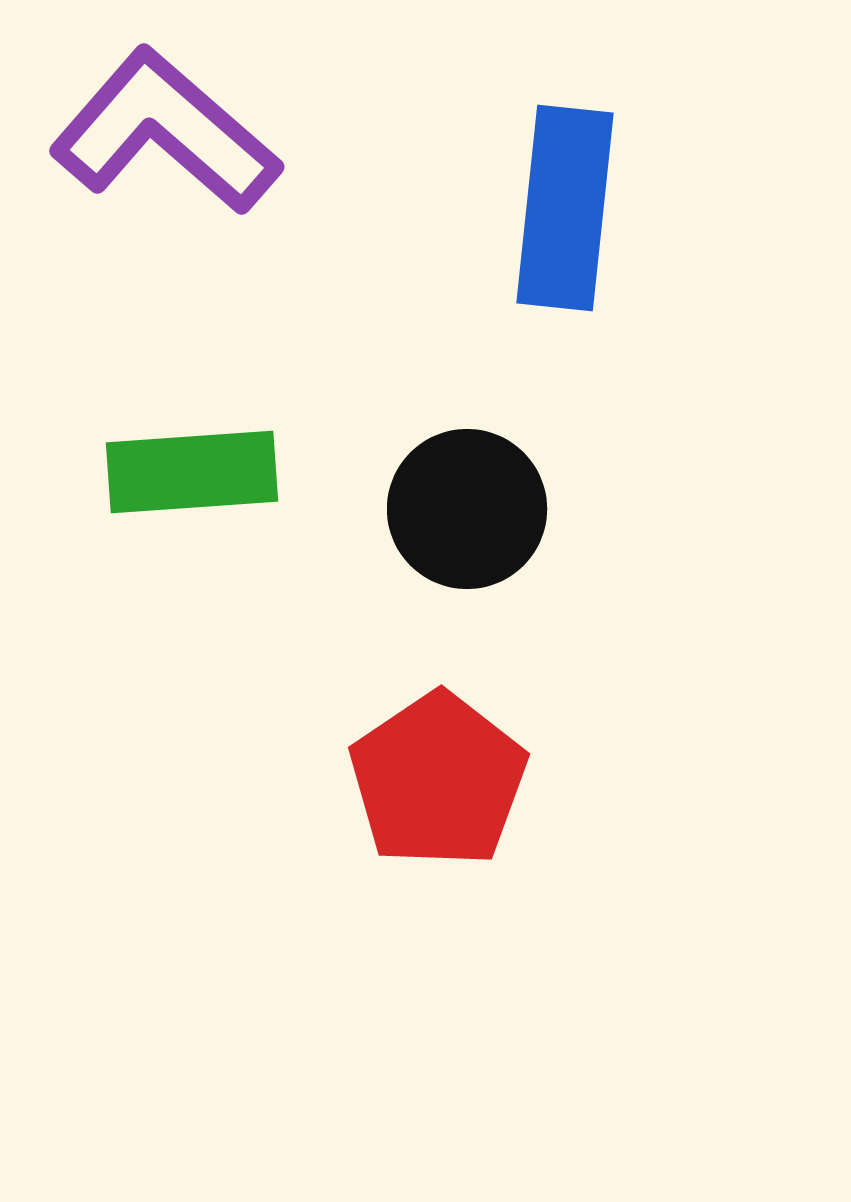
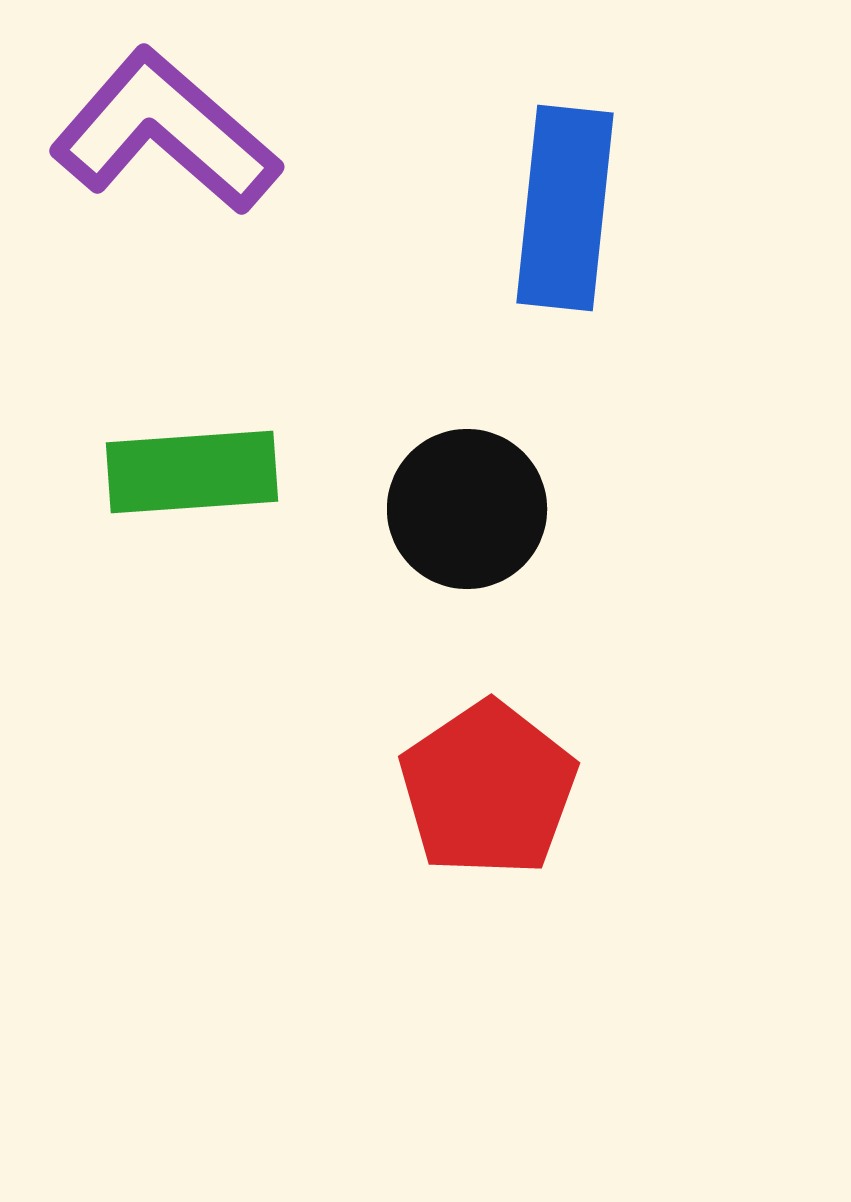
red pentagon: moved 50 px right, 9 px down
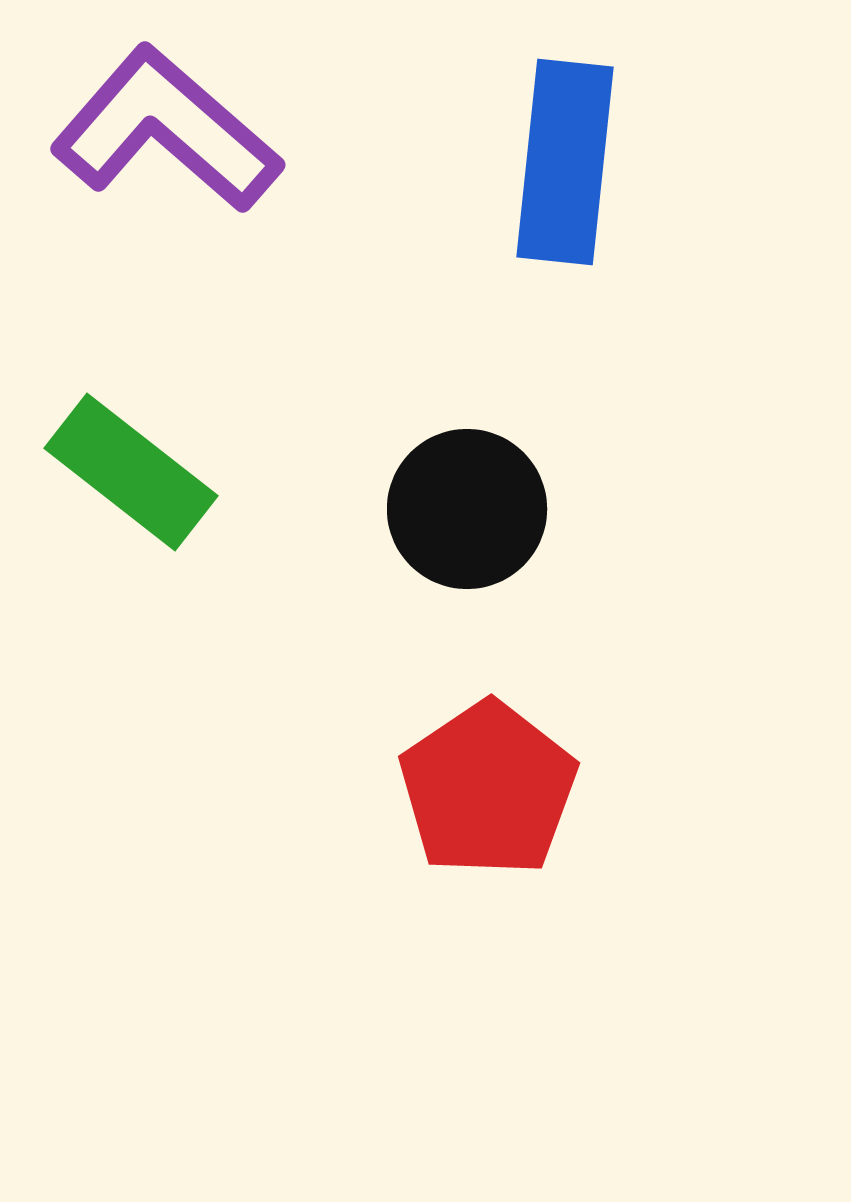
purple L-shape: moved 1 px right, 2 px up
blue rectangle: moved 46 px up
green rectangle: moved 61 px left; rotated 42 degrees clockwise
